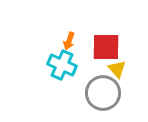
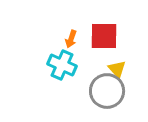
orange arrow: moved 2 px right, 2 px up
red square: moved 2 px left, 11 px up
gray circle: moved 4 px right, 2 px up
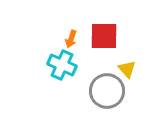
yellow triangle: moved 10 px right
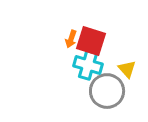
red square: moved 13 px left, 5 px down; rotated 16 degrees clockwise
cyan cross: moved 26 px right; rotated 8 degrees counterclockwise
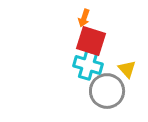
orange arrow: moved 13 px right, 21 px up
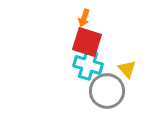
red square: moved 4 px left, 1 px down
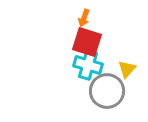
yellow triangle: rotated 24 degrees clockwise
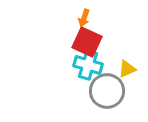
red square: rotated 8 degrees clockwise
yellow triangle: rotated 24 degrees clockwise
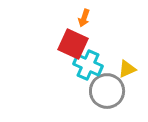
red square: moved 14 px left, 2 px down
cyan cross: rotated 8 degrees clockwise
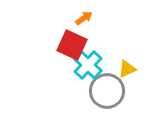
orange arrow: rotated 144 degrees counterclockwise
red square: moved 1 px left, 1 px down
cyan cross: rotated 20 degrees clockwise
